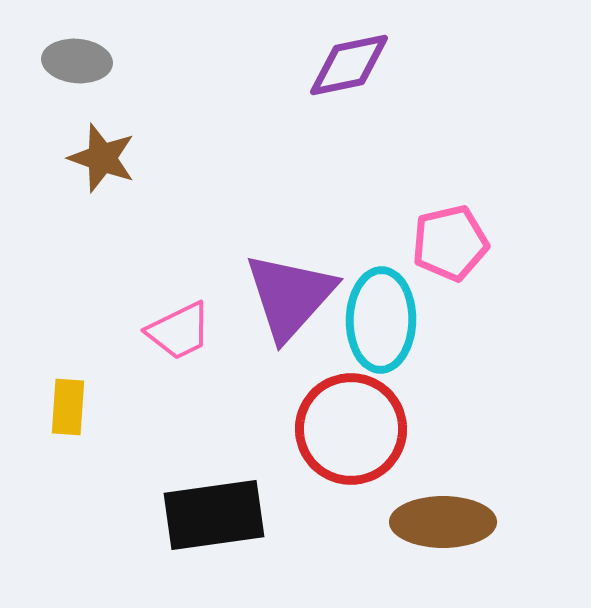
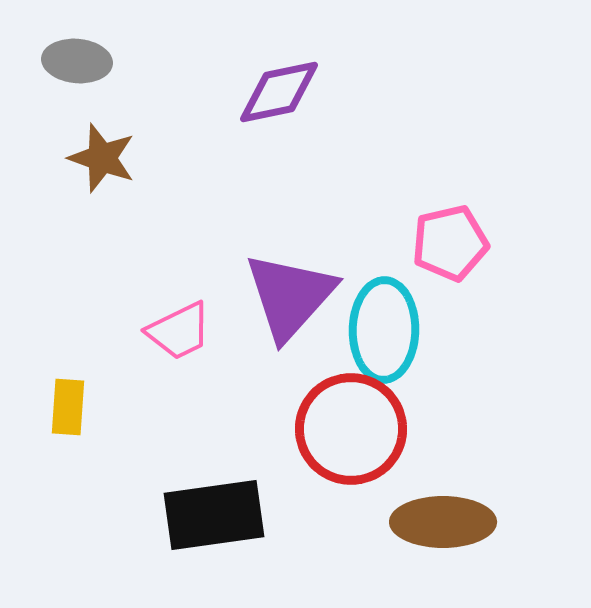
purple diamond: moved 70 px left, 27 px down
cyan ellipse: moved 3 px right, 10 px down
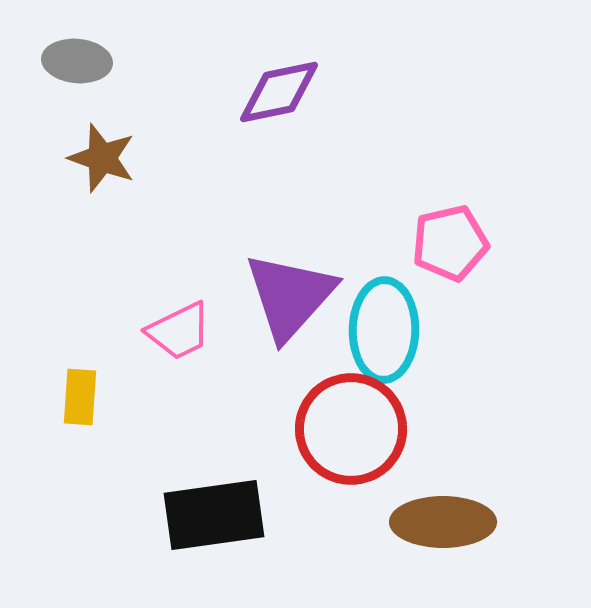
yellow rectangle: moved 12 px right, 10 px up
